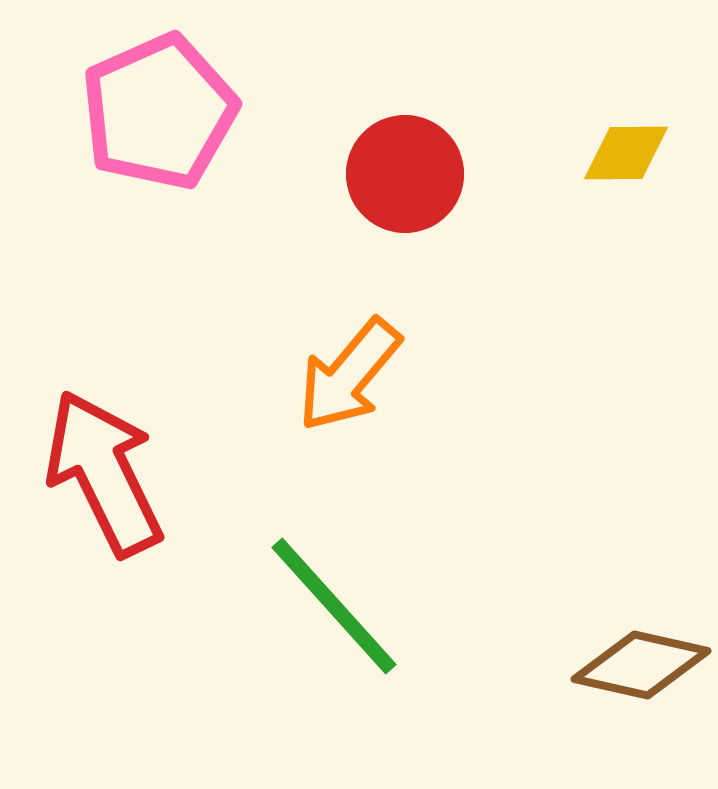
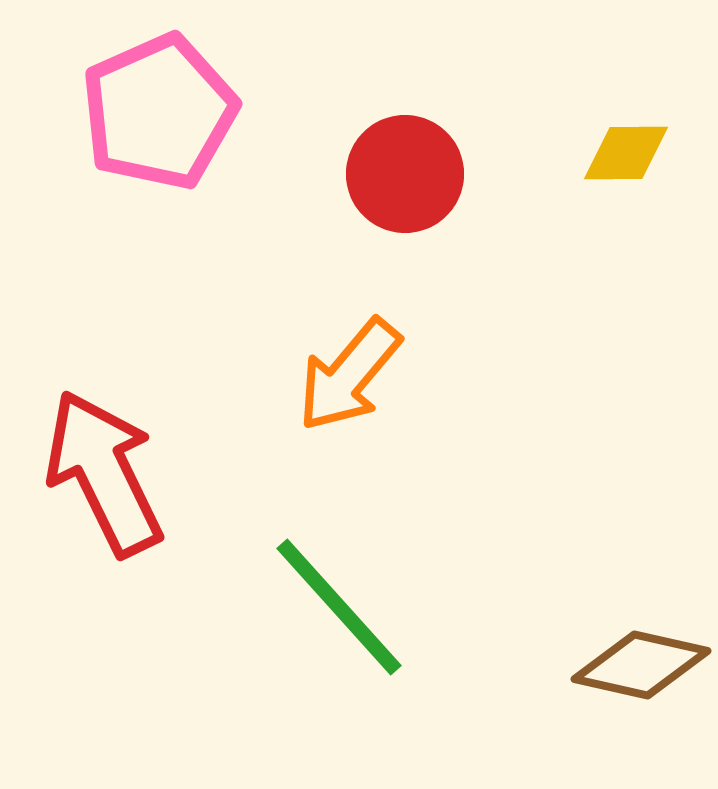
green line: moved 5 px right, 1 px down
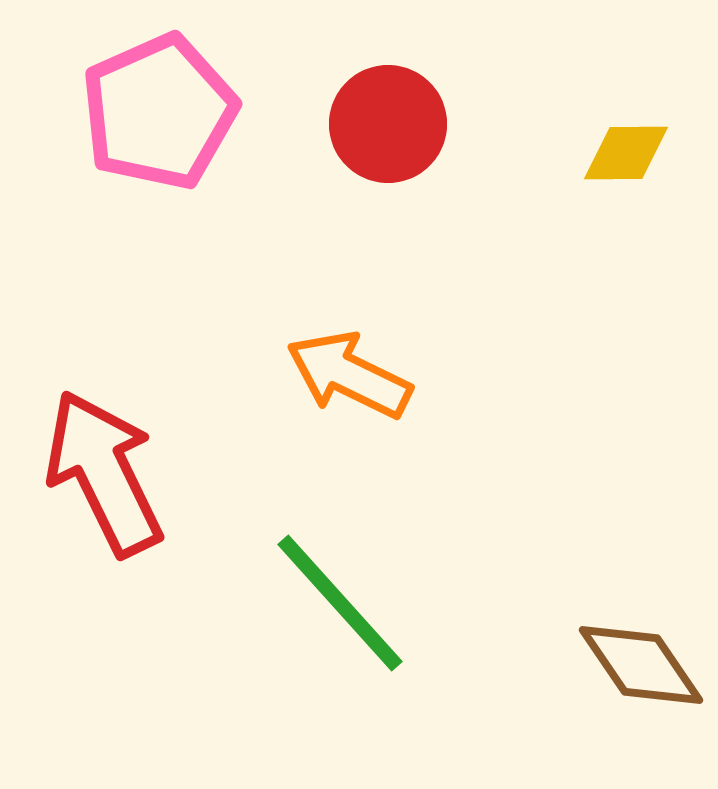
red circle: moved 17 px left, 50 px up
orange arrow: rotated 76 degrees clockwise
green line: moved 1 px right, 4 px up
brown diamond: rotated 43 degrees clockwise
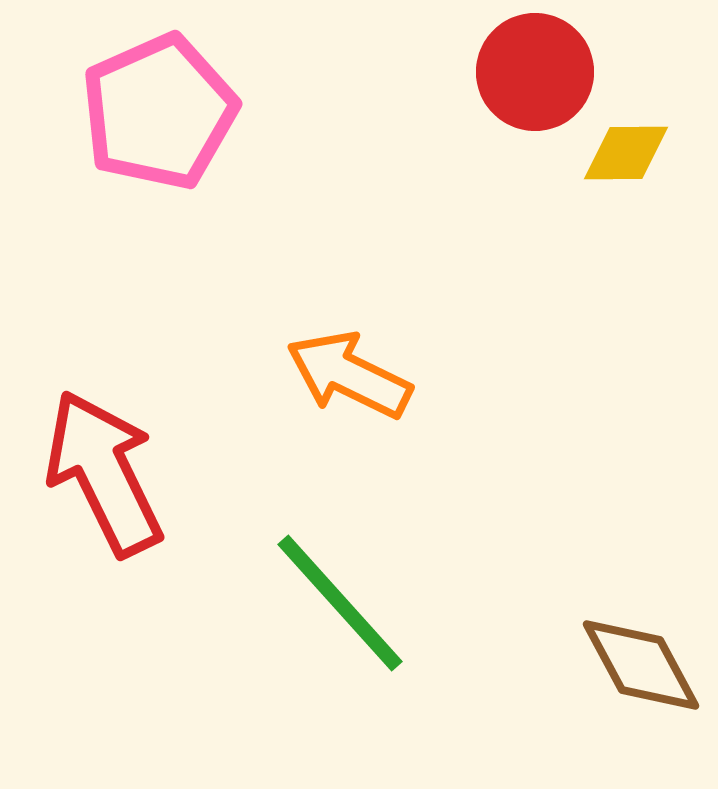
red circle: moved 147 px right, 52 px up
brown diamond: rotated 6 degrees clockwise
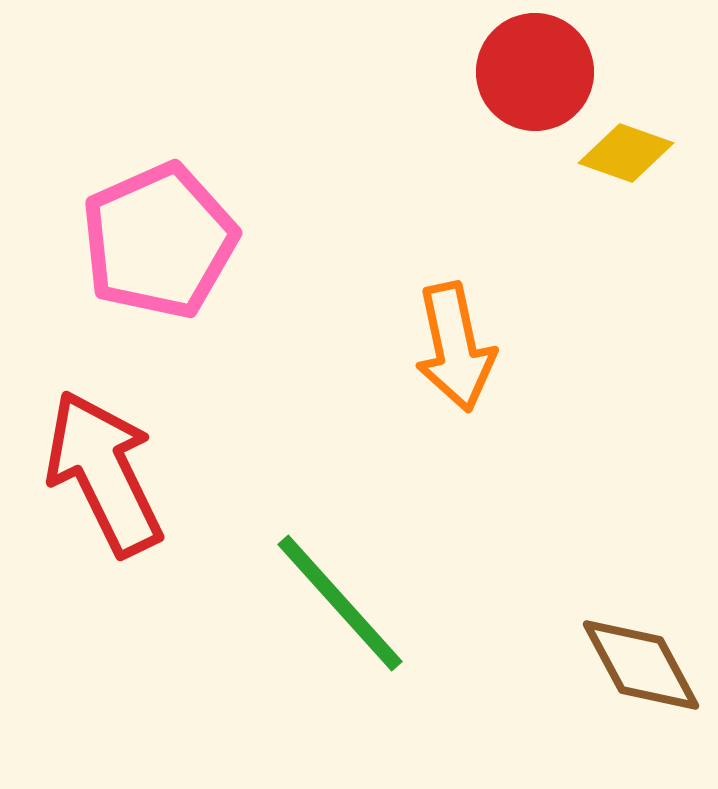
pink pentagon: moved 129 px down
yellow diamond: rotated 20 degrees clockwise
orange arrow: moved 106 px right, 28 px up; rotated 128 degrees counterclockwise
